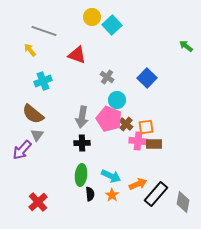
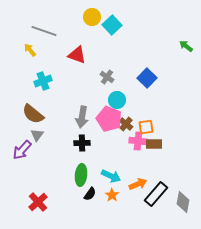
black semicircle: rotated 40 degrees clockwise
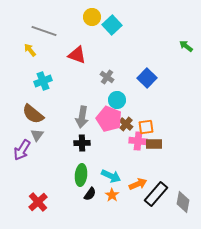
purple arrow: rotated 10 degrees counterclockwise
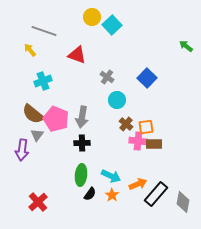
pink pentagon: moved 53 px left
purple arrow: rotated 25 degrees counterclockwise
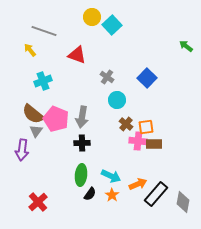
gray triangle: moved 1 px left, 4 px up
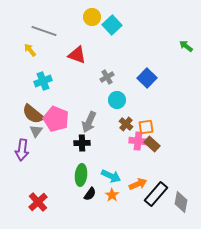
gray cross: rotated 24 degrees clockwise
gray arrow: moved 7 px right, 5 px down; rotated 15 degrees clockwise
brown rectangle: moved 2 px left; rotated 42 degrees clockwise
gray diamond: moved 2 px left
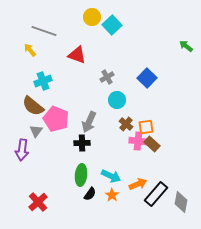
brown semicircle: moved 8 px up
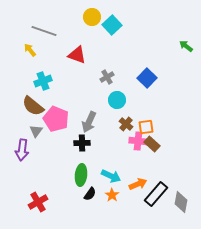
red cross: rotated 12 degrees clockwise
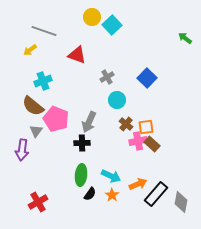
green arrow: moved 1 px left, 8 px up
yellow arrow: rotated 88 degrees counterclockwise
pink cross: rotated 18 degrees counterclockwise
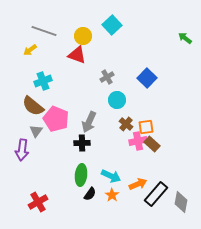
yellow circle: moved 9 px left, 19 px down
